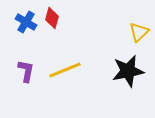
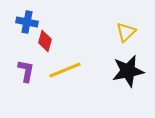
red diamond: moved 7 px left, 23 px down
blue cross: moved 1 px right; rotated 20 degrees counterclockwise
yellow triangle: moved 13 px left
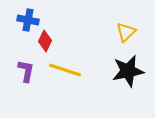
blue cross: moved 1 px right, 2 px up
red diamond: rotated 10 degrees clockwise
yellow line: rotated 40 degrees clockwise
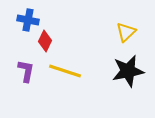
yellow line: moved 1 px down
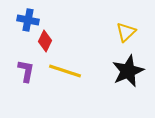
black star: rotated 12 degrees counterclockwise
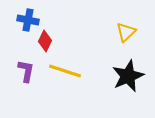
black star: moved 5 px down
